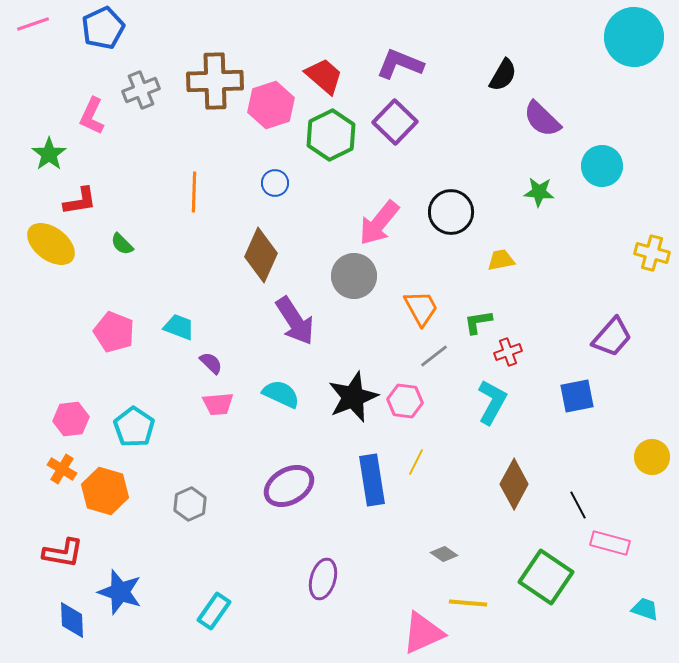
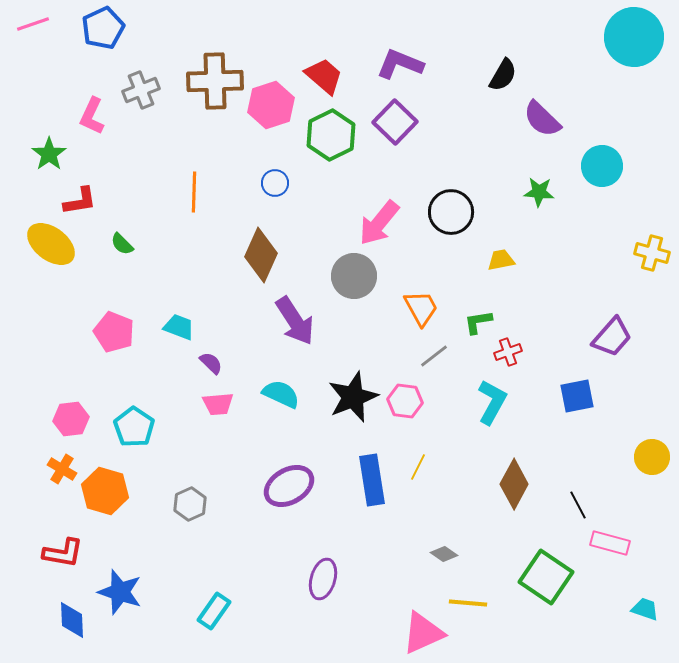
yellow line at (416, 462): moved 2 px right, 5 px down
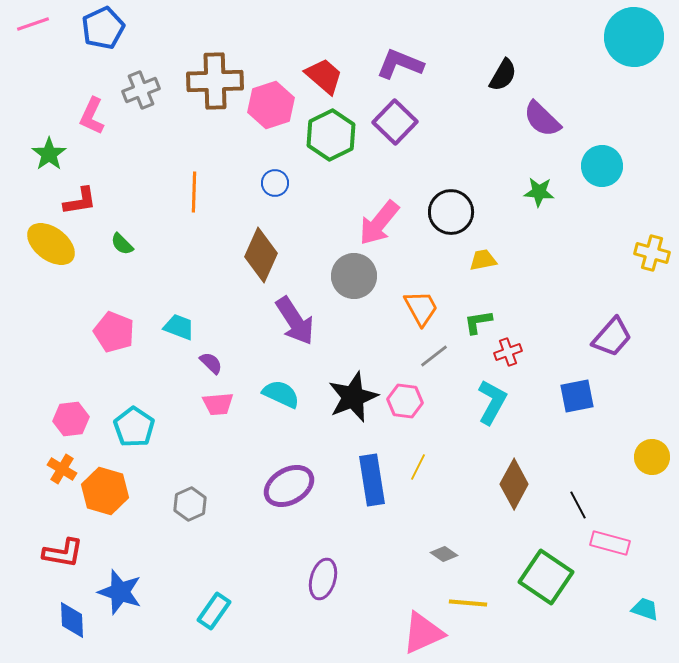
yellow trapezoid at (501, 260): moved 18 px left
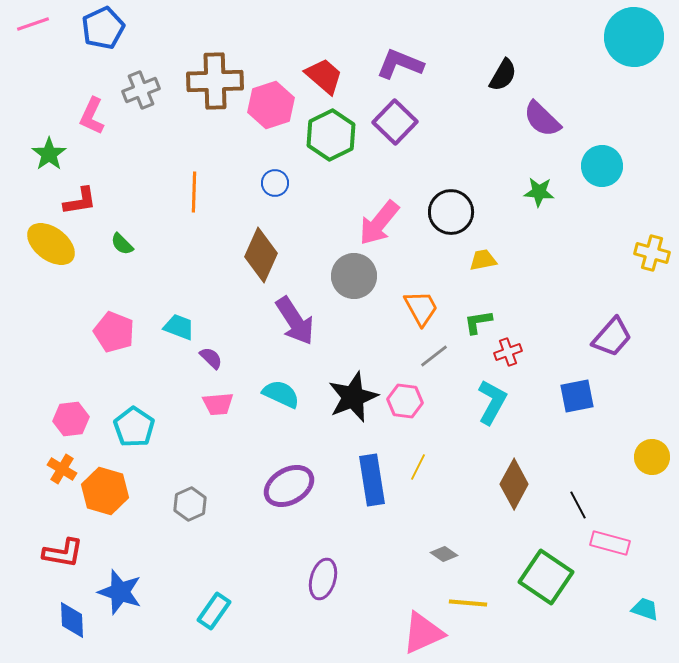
purple semicircle at (211, 363): moved 5 px up
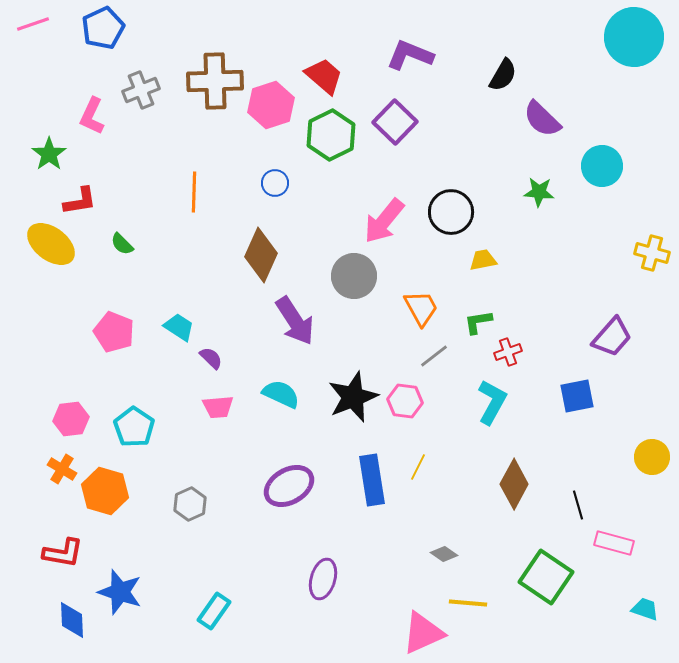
purple L-shape at (400, 64): moved 10 px right, 9 px up
pink arrow at (379, 223): moved 5 px right, 2 px up
cyan trapezoid at (179, 327): rotated 12 degrees clockwise
pink trapezoid at (218, 404): moved 3 px down
black line at (578, 505): rotated 12 degrees clockwise
pink rectangle at (610, 543): moved 4 px right
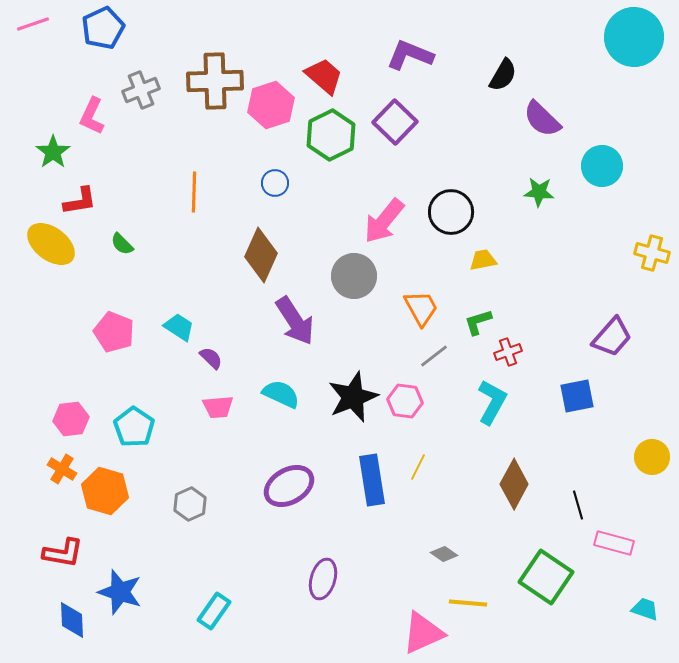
green star at (49, 154): moved 4 px right, 2 px up
green L-shape at (478, 322): rotated 8 degrees counterclockwise
